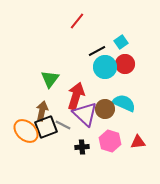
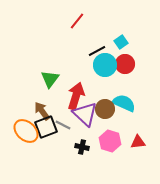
cyan circle: moved 2 px up
brown arrow: rotated 48 degrees counterclockwise
black cross: rotated 16 degrees clockwise
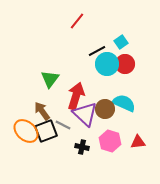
cyan circle: moved 2 px right, 1 px up
black square: moved 4 px down
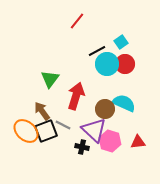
purple triangle: moved 9 px right, 16 px down
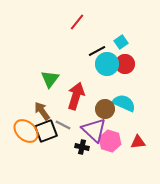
red line: moved 1 px down
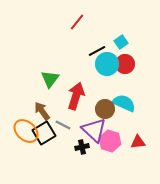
black square: moved 2 px left, 2 px down; rotated 10 degrees counterclockwise
black cross: rotated 24 degrees counterclockwise
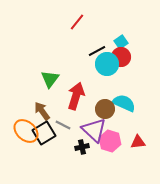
red circle: moved 4 px left, 7 px up
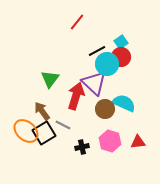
purple triangle: moved 47 px up
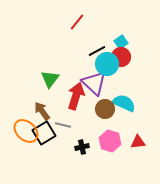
gray line: rotated 14 degrees counterclockwise
